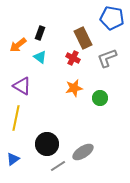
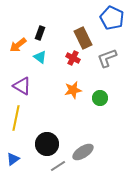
blue pentagon: rotated 15 degrees clockwise
orange star: moved 1 px left, 2 px down
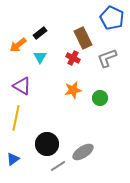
black rectangle: rotated 32 degrees clockwise
cyan triangle: rotated 24 degrees clockwise
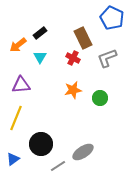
purple triangle: moved 1 px left, 1 px up; rotated 36 degrees counterclockwise
yellow line: rotated 10 degrees clockwise
black circle: moved 6 px left
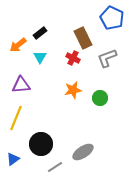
gray line: moved 3 px left, 1 px down
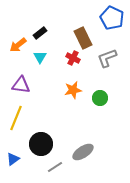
purple triangle: rotated 12 degrees clockwise
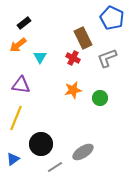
black rectangle: moved 16 px left, 10 px up
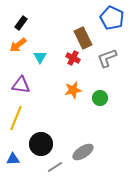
black rectangle: moved 3 px left; rotated 16 degrees counterclockwise
blue triangle: rotated 32 degrees clockwise
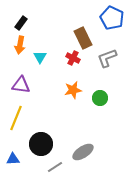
orange arrow: moved 2 px right; rotated 42 degrees counterclockwise
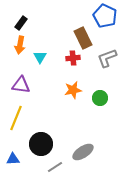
blue pentagon: moved 7 px left, 2 px up
red cross: rotated 32 degrees counterclockwise
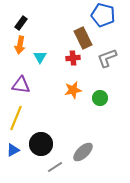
blue pentagon: moved 2 px left, 1 px up; rotated 10 degrees counterclockwise
gray ellipse: rotated 10 degrees counterclockwise
blue triangle: moved 9 px up; rotated 24 degrees counterclockwise
